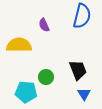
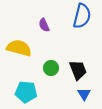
yellow semicircle: moved 3 px down; rotated 15 degrees clockwise
green circle: moved 5 px right, 9 px up
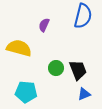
blue semicircle: moved 1 px right
purple semicircle: rotated 48 degrees clockwise
green circle: moved 5 px right
blue triangle: rotated 40 degrees clockwise
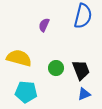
yellow semicircle: moved 10 px down
black trapezoid: moved 3 px right
